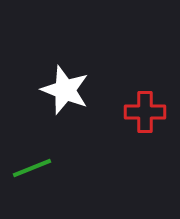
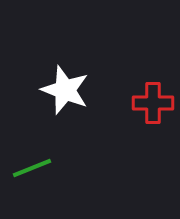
red cross: moved 8 px right, 9 px up
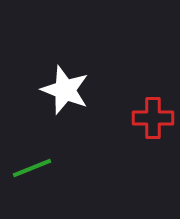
red cross: moved 15 px down
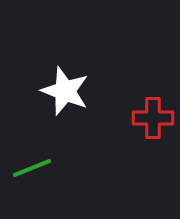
white star: moved 1 px down
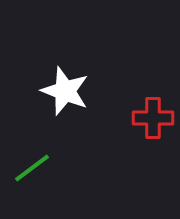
green line: rotated 15 degrees counterclockwise
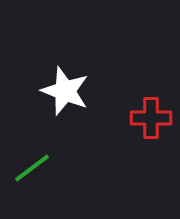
red cross: moved 2 px left
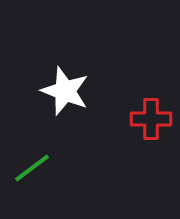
red cross: moved 1 px down
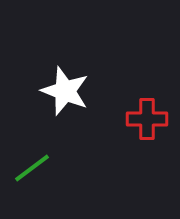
red cross: moved 4 px left
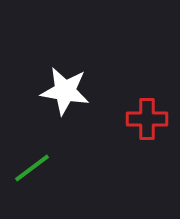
white star: rotated 12 degrees counterclockwise
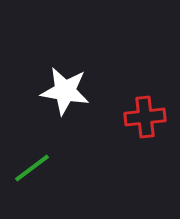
red cross: moved 2 px left, 2 px up; rotated 6 degrees counterclockwise
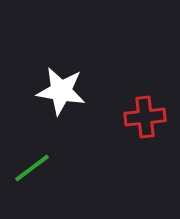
white star: moved 4 px left
